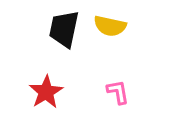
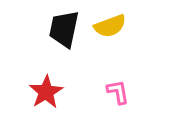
yellow semicircle: rotated 32 degrees counterclockwise
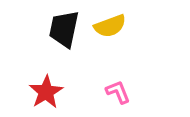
pink L-shape: rotated 12 degrees counterclockwise
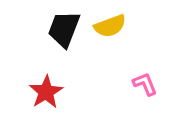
black trapezoid: rotated 9 degrees clockwise
pink L-shape: moved 27 px right, 8 px up
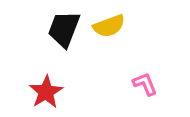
yellow semicircle: moved 1 px left
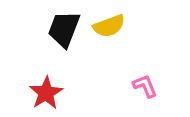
pink L-shape: moved 2 px down
red star: moved 1 px down
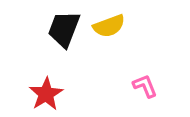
red star: moved 1 px down
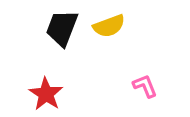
black trapezoid: moved 2 px left, 1 px up
red star: rotated 8 degrees counterclockwise
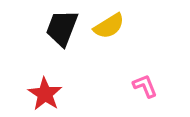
yellow semicircle: rotated 12 degrees counterclockwise
red star: moved 1 px left
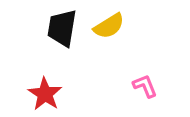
black trapezoid: rotated 12 degrees counterclockwise
